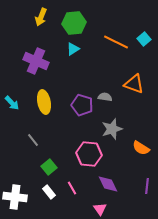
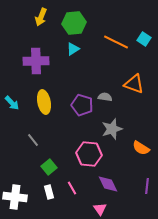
cyan square: rotated 16 degrees counterclockwise
purple cross: rotated 25 degrees counterclockwise
white rectangle: rotated 24 degrees clockwise
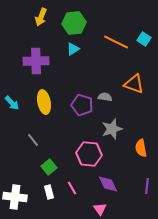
orange semicircle: rotated 48 degrees clockwise
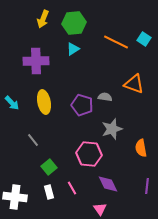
yellow arrow: moved 2 px right, 2 px down
